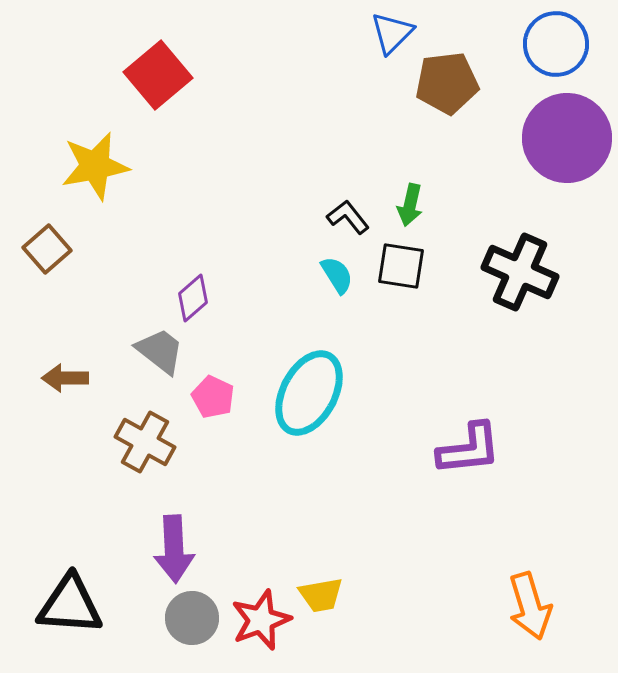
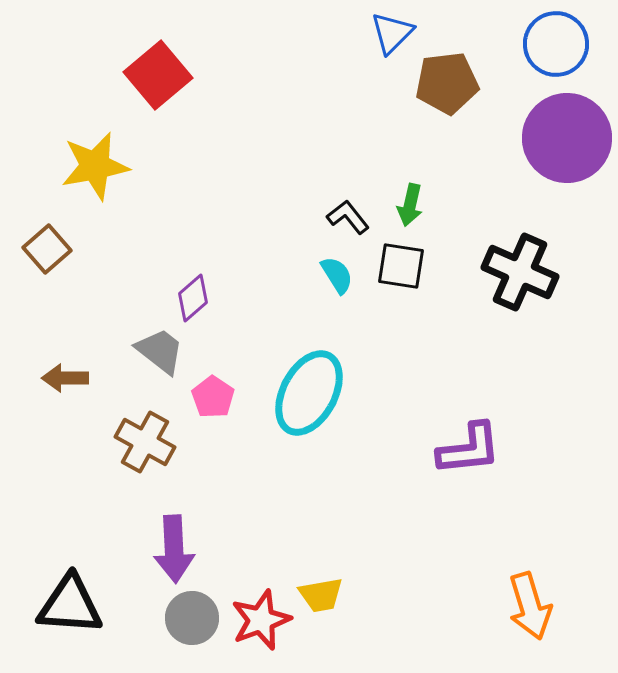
pink pentagon: rotated 9 degrees clockwise
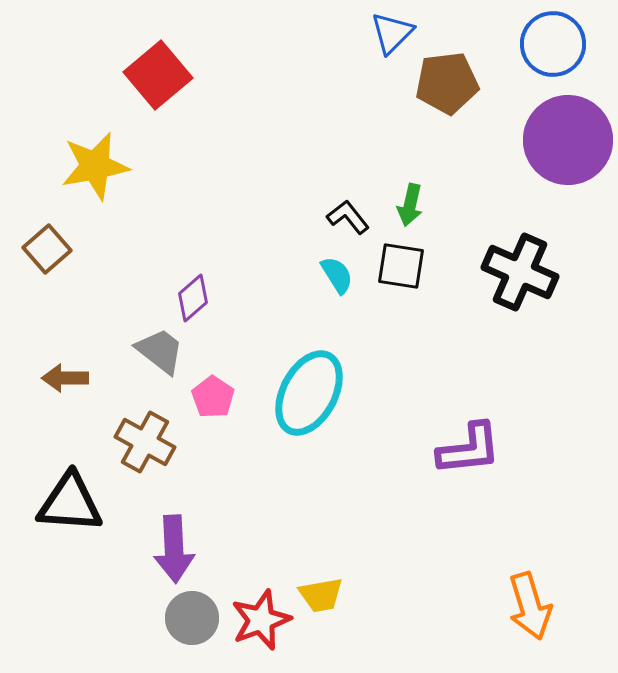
blue circle: moved 3 px left
purple circle: moved 1 px right, 2 px down
black triangle: moved 102 px up
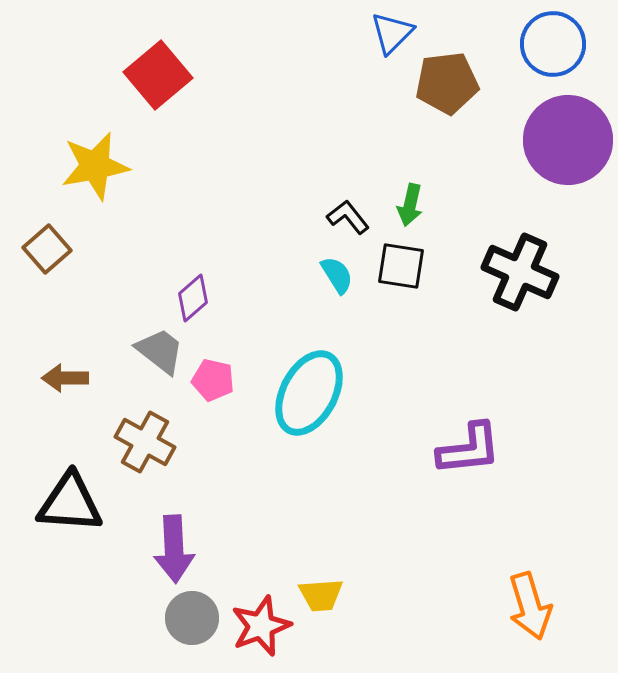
pink pentagon: moved 17 px up; rotated 21 degrees counterclockwise
yellow trapezoid: rotated 6 degrees clockwise
red star: moved 6 px down
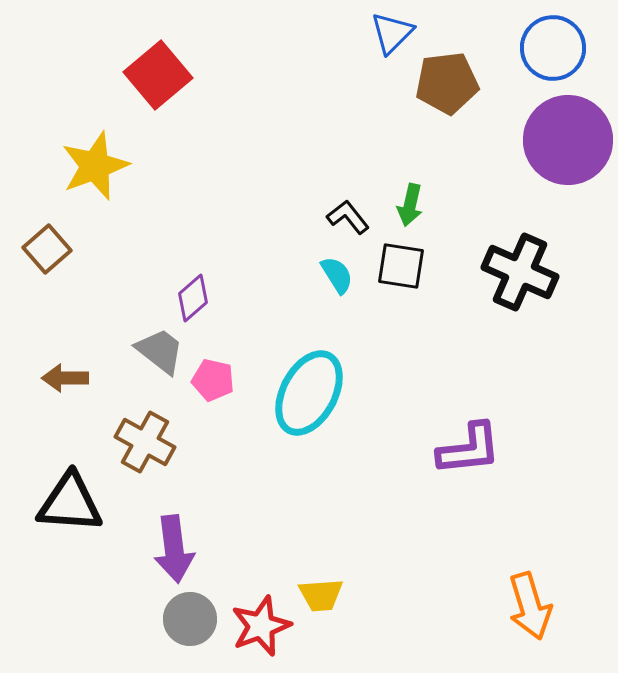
blue circle: moved 4 px down
yellow star: rotated 10 degrees counterclockwise
purple arrow: rotated 4 degrees counterclockwise
gray circle: moved 2 px left, 1 px down
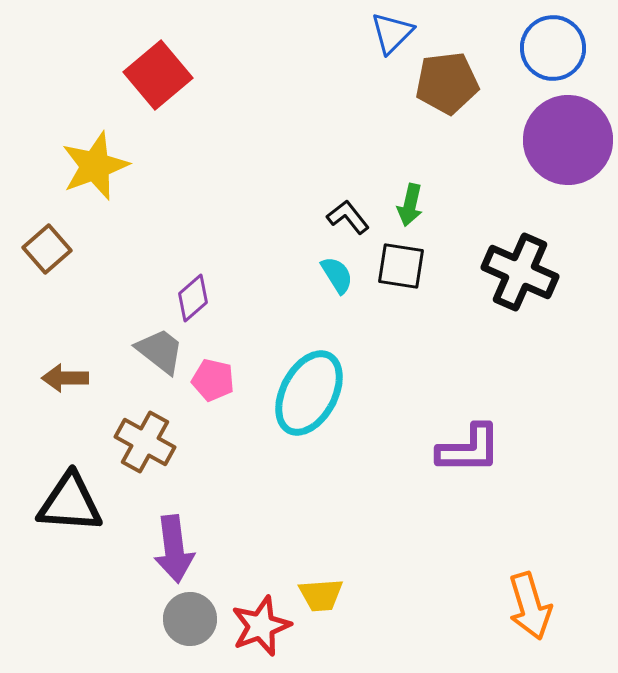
purple L-shape: rotated 6 degrees clockwise
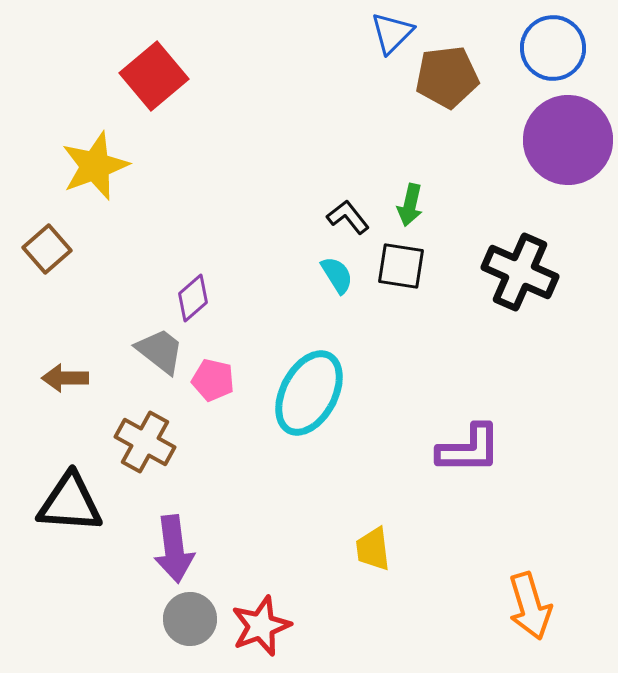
red square: moved 4 px left, 1 px down
brown pentagon: moved 6 px up
yellow trapezoid: moved 52 px right, 46 px up; rotated 87 degrees clockwise
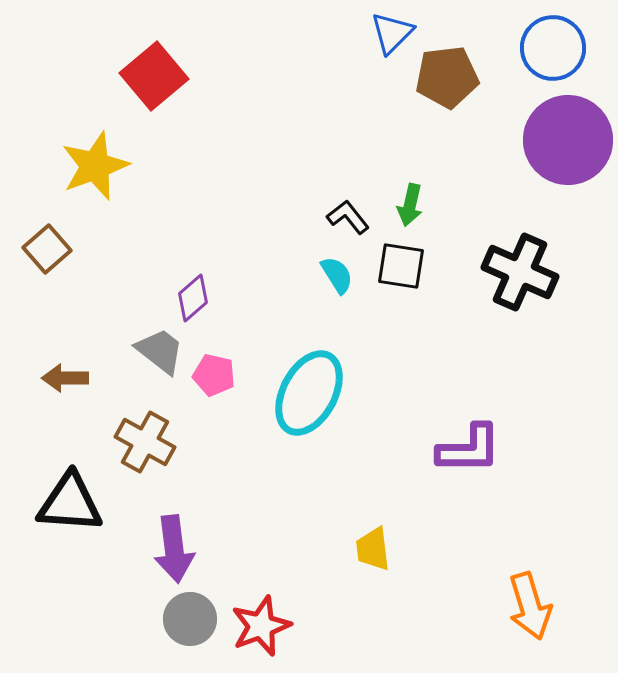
pink pentagon: moved 1 px right, 5 px up
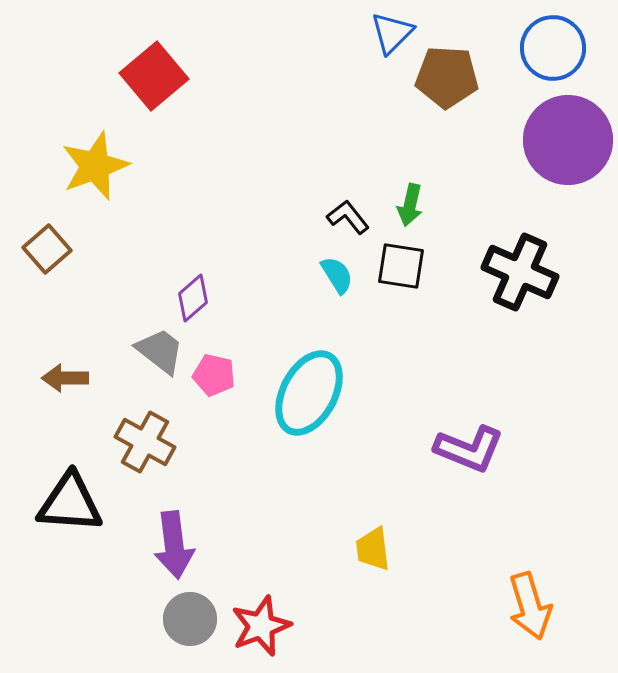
brown pentagon: rotated 10 degrees clockwise
purple L-shape: rotated 22 degrees clockwise
purple arrow: moved 4 px up
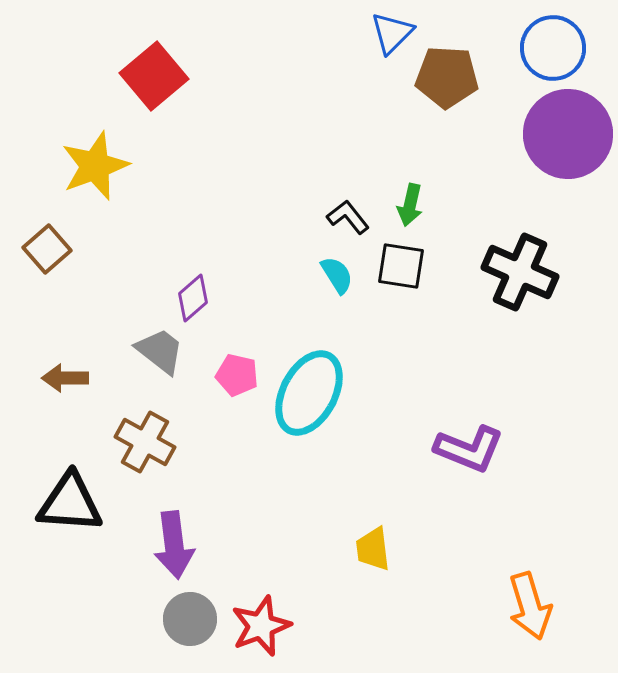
purple circle: moved 6 px up
pink pentagon: moved 23 px right
